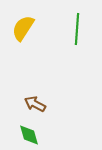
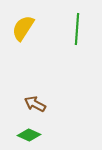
green diamond: rotated 50 degrees counterclockwise
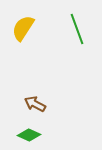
green line: rotated 24 degrees counterclockwise
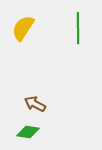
green line: moved 1 px right, 1 px up; rotated 20 degrees clockwise
green diamond: moved 1 px left, 3 px up; rotated 15 degrees counterclockwise
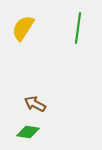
green line: rotated 8 degrees clockwise
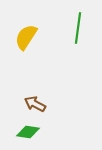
yellow semicircle: moved 3 px right, 9 px down
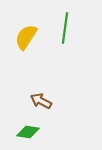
green line: moved 13 px left
brown arrow: moved 6 px right, 3 px up
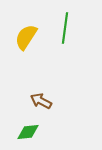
green diamond: rotated 15 degrees counterclockwise
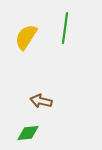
brown arrow: rotated 15 degrees counterclockwise
green diamond: moved 1 px down
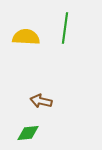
yellow semicircle: rotated 60 degrees clockwise
